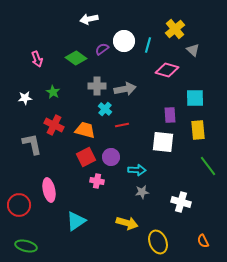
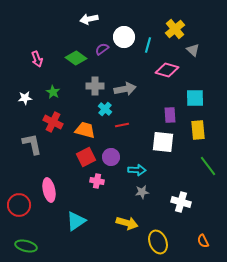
white circle: moved 4 px up
gray cross: moved 2 px left
red cross: moved 1 px left, 3 px up
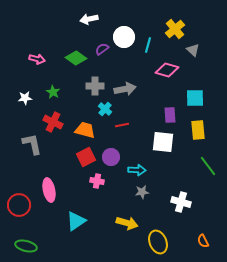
pink arrow: rotated 56 degrees counterclockwise
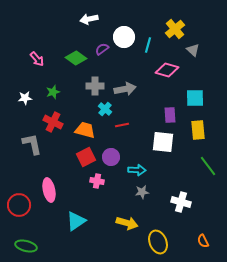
pink arrow: rotated 35 degrees clockwise
green star: rotated 24 degrees clockwise
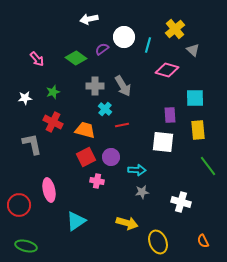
gray arrow: moved 2 px left, 3 px up; rotated 70 degrees clockwise
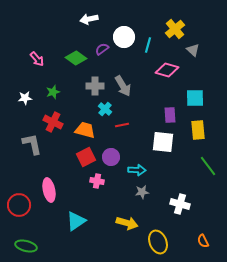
white cross: moved 1 px left, 2 px down
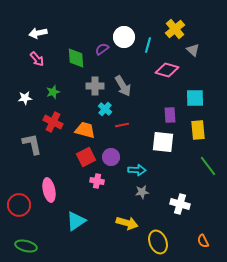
white arrow: moved 51 px left, 14 px down
green diamond: rotated 50 degrees clockwise
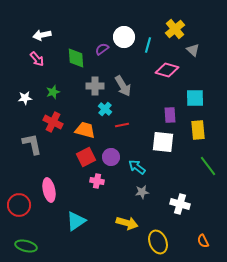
white arrow: moved 4 px right, 2 px down
cyan arrow: moved 3 px up; rotated 144 degrees counterclockwise
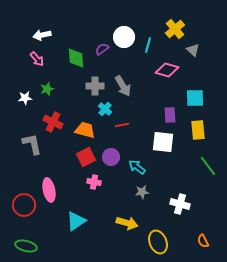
green star: moved 6 px left, 3 px up
pink cross: moved 3 px left, 1 px down
red circle: moved 5 px right
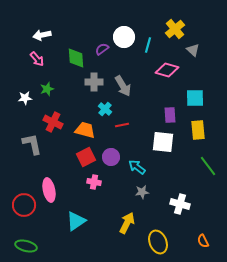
gray cross: moved 1 px left, 4 px up
yellow arrow: rotated 80 degrees counterclockwise
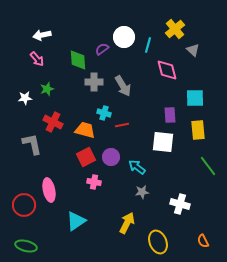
green diamond: moved 2 px right, 2 px down
pink diamond: rotated 60 degrees clockwise
cyan cross: moved 1 px left, 4 px down; rotated 24 degrees counterclockwise
